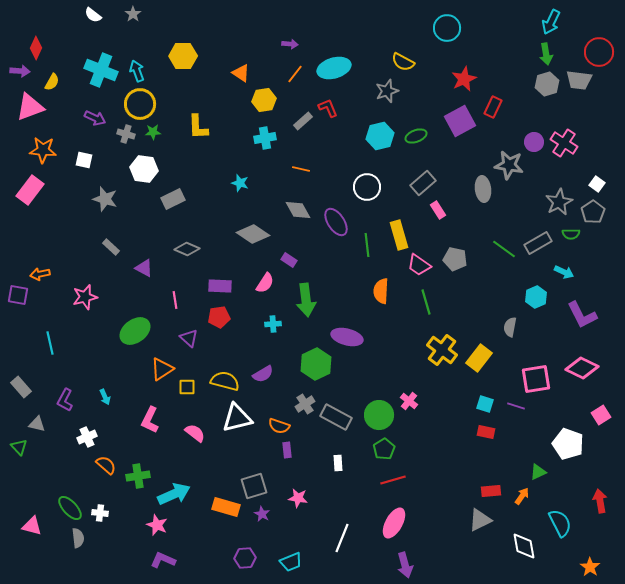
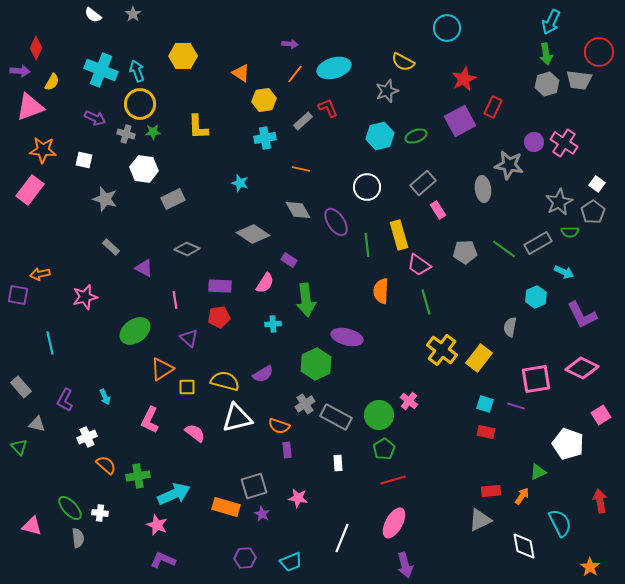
green semicircle at (571, 234): moved 1 px left, 2 px up
gray pentagon at (455, 259): moved 10 px right, 7 px up; rotated 15 degrees counterclockwise
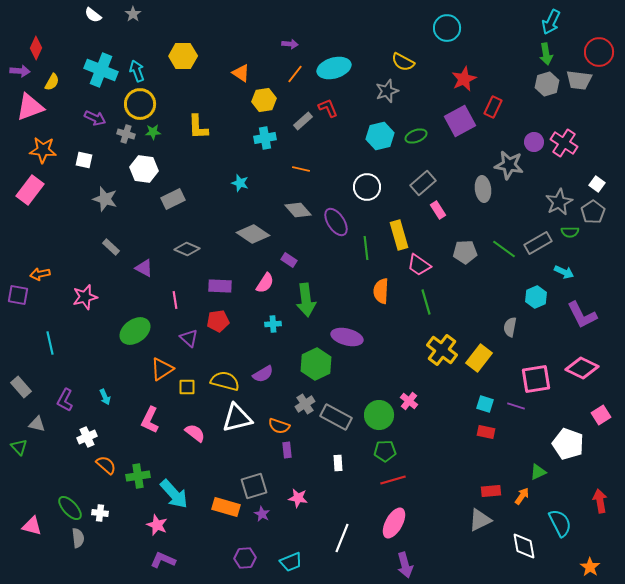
gray diamond at (298, 210): rotated 12 degrees counterclockwise
green line at (367, 245): moved 1 px left, 3 px down
red pentagon at (219, 317): moved 1 px left, 4 px down
green pentagon at (384, 449): moved 1 px right, 2 px down; rotated 30 degrees clockwise
cyan arrow at (174, 494): rotated 72 degrees clockwise
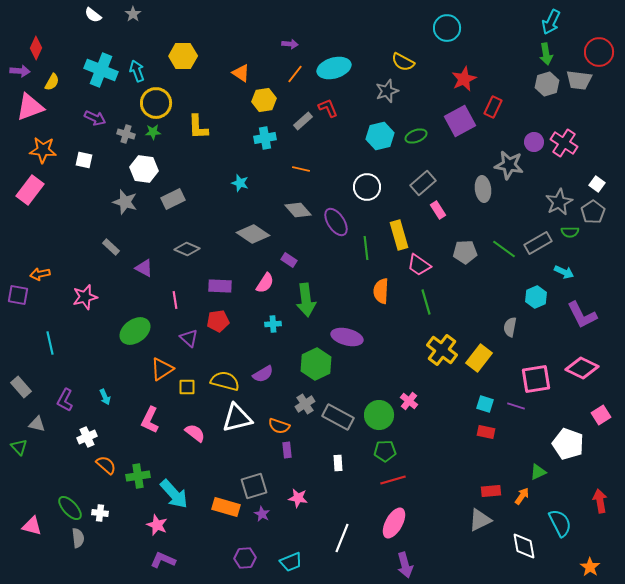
yellow circle at (140, 104): moved 16 px right, 1 px up
gray star at (105, 199): moved 20 px right, 3 px down
gray rectangle at (336, 417): moved 2 px right
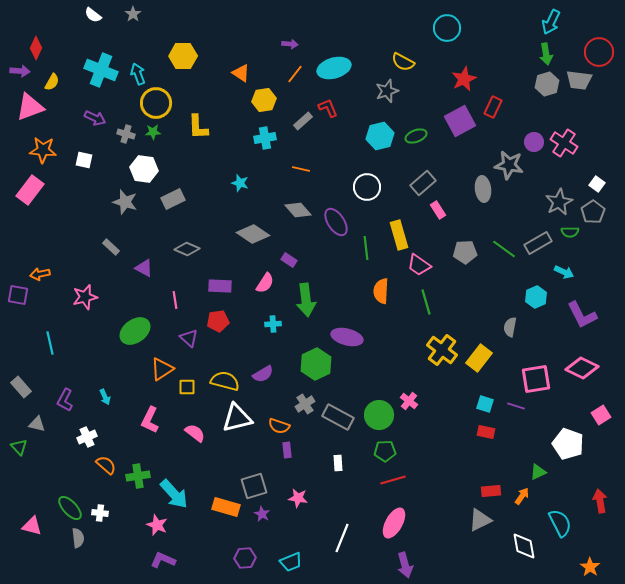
cyan arrow at (137, 71): moved 1 px right, 3 px down
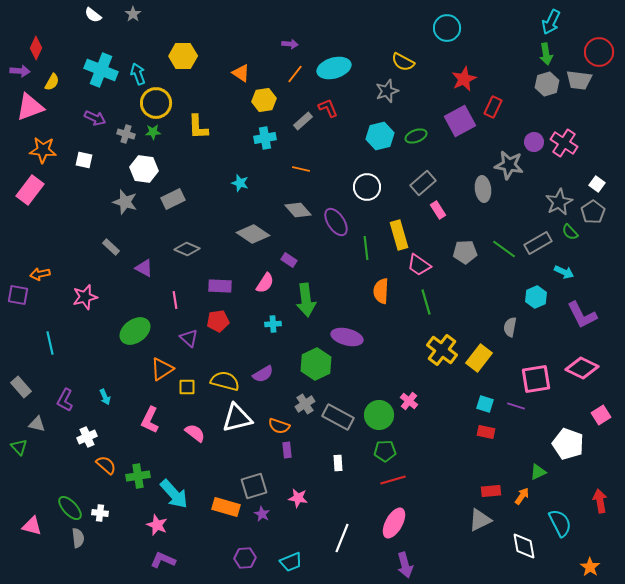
green semicircle at (570, 232): rotated 48 degrees clockwise
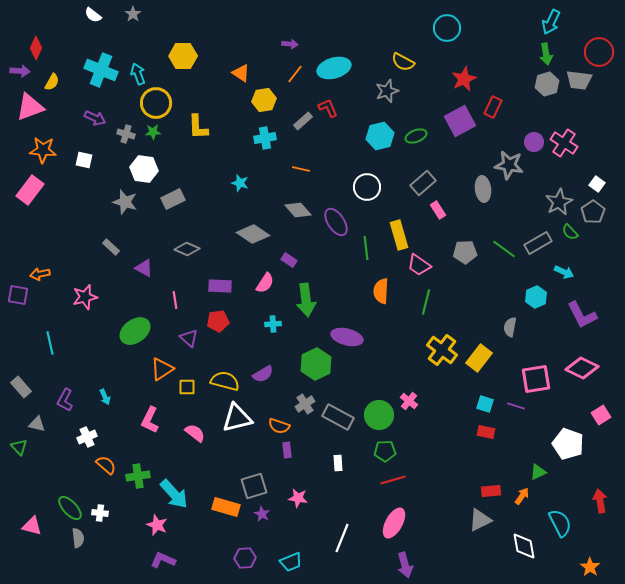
green line at (426, 302): rotated 30 degrees clockwise
